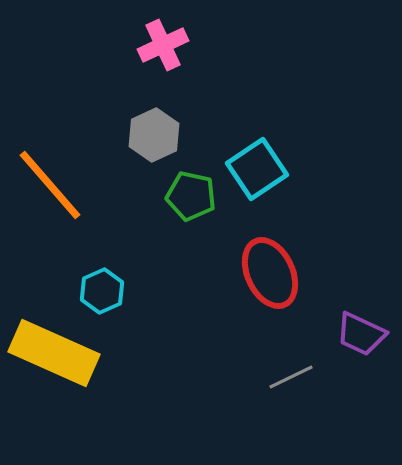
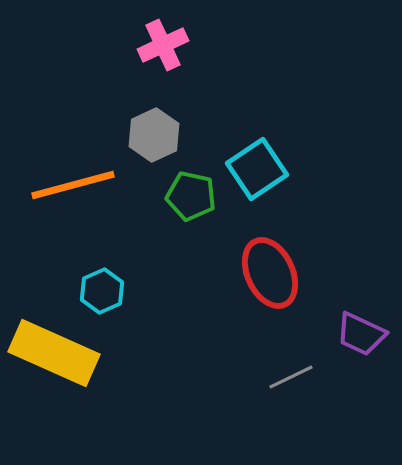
orange line: moved 23 px right; rotated 64 degrees counterclockwise
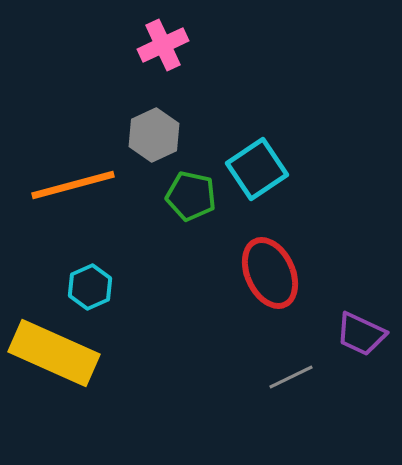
cyan hexagon: moved 12 px left, 4 px up
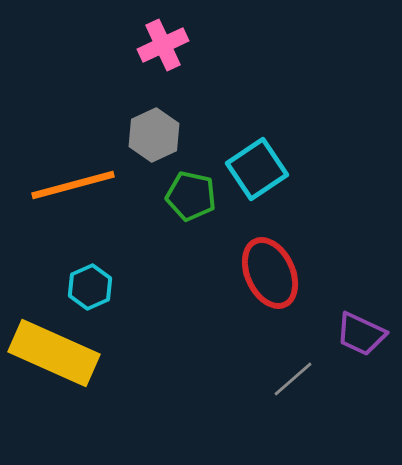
gray line: moved 2 px right, 2 px down; rotated 15 degrees counterclockwise
